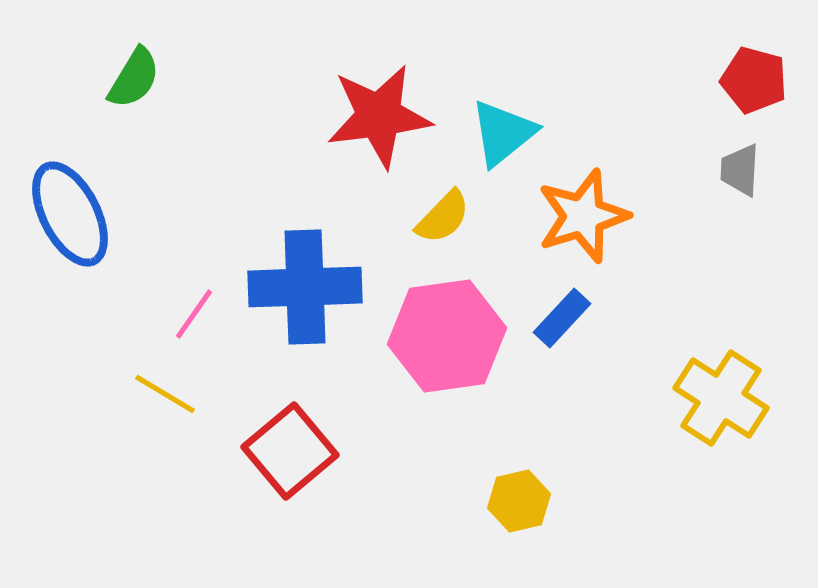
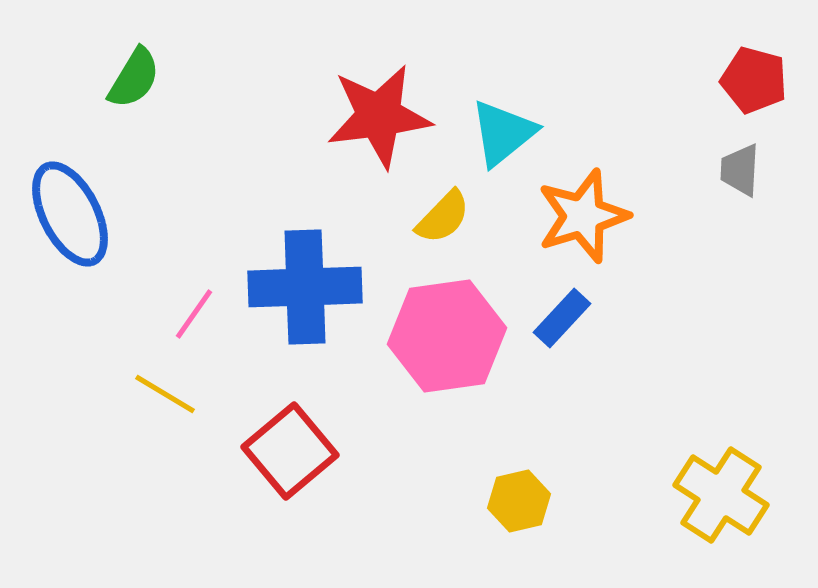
yellow cross: moved 97 px down
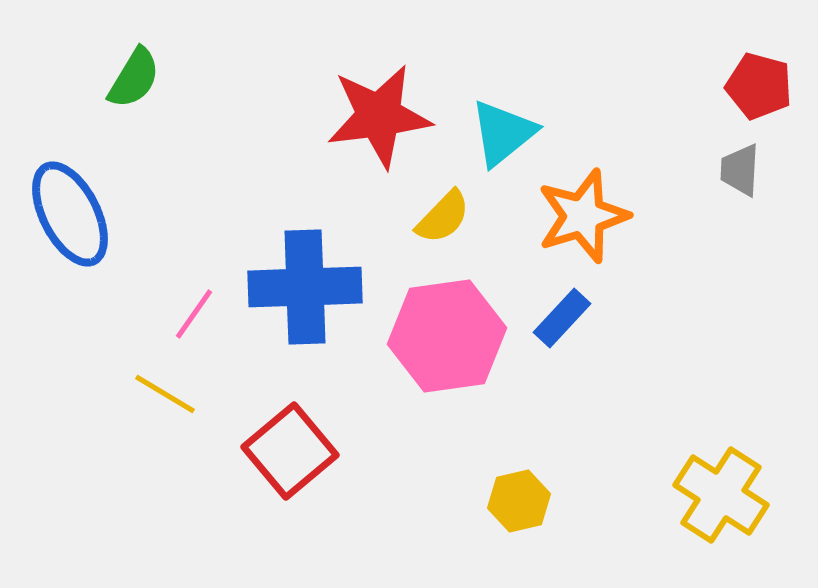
red pentagon: moved 5 px right, 6 px down
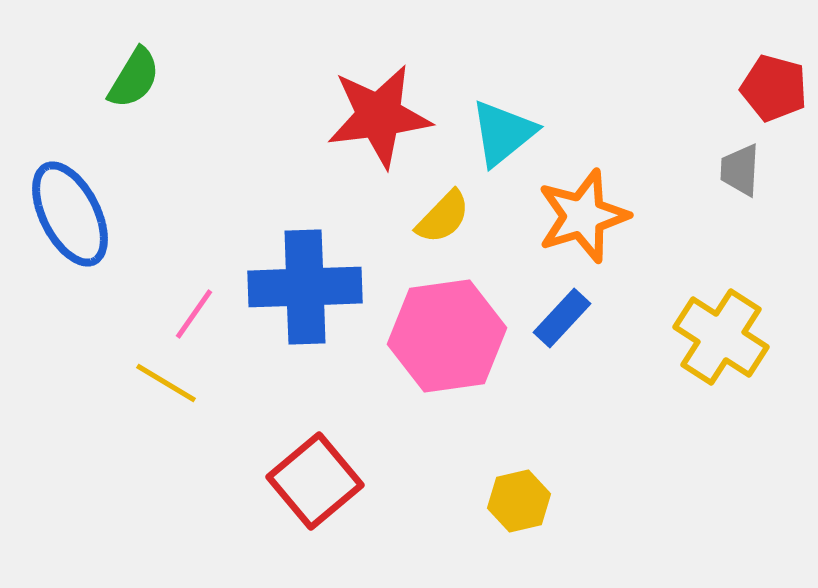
red pentagon: moved 15 px right, 2 px down
yellow line: moved 1 px right, 11 px up
red square: moved 25 px right, 30 px down
yellow cross: moved 158 px up
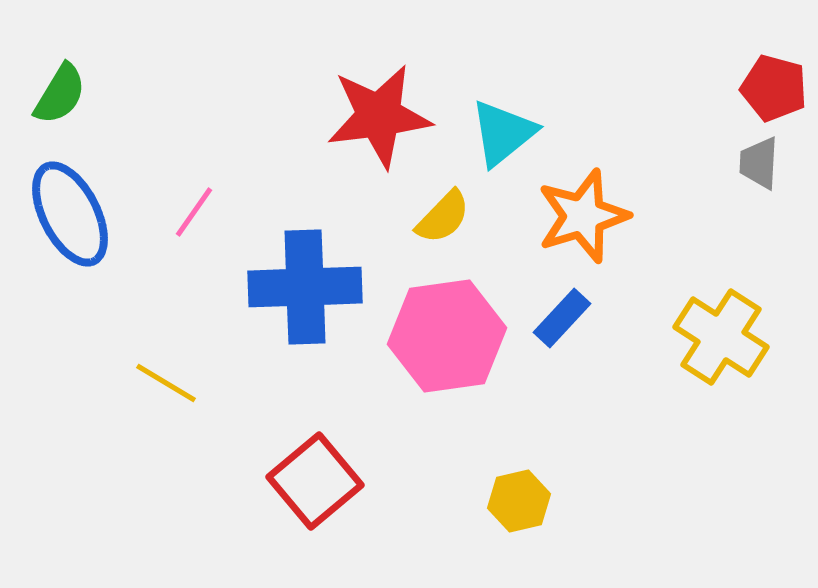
green semicircle: moved 74 px left, 16 px down
gray trapezoid: moved 19 px right, 7 px up
pink line: moved 102 px up
